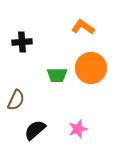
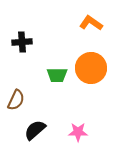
orange L-shape: moved 8 px right, 4 px up
pink star: moved 3 px down; rotated 18 degrees clockwise
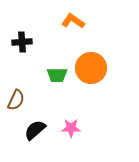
orange L-shape: moved 18 px left, 2 px up
pink star: moved 7 px left, 4 px up
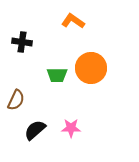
black cross: rotated 12 degrees clockwise
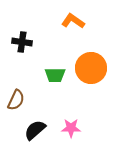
green trapezoid: moved 2 px left
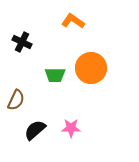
black cross: rotated 18 degrees clockwise
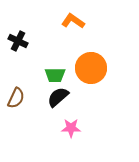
black cross: moved 4 px left, 1 px up
brown semicircle: moved 2 px up
black semicircle: moved 23 px right, 33 px up
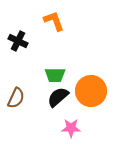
orange L-shape: moved 19 px left; rotated 35 degrees clockwise
orange circle: moved 23 px down
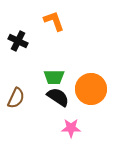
green trapezoid: moved 1 px left, 2 px down
orange circle: moved 2 px up
black semicircle: rotated 75 degrees clockwise
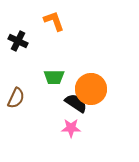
black semicircle: moved 18 px right, 6 px down
